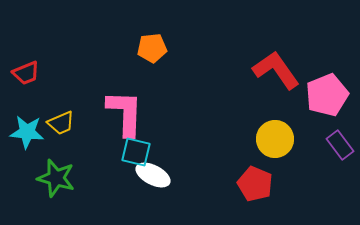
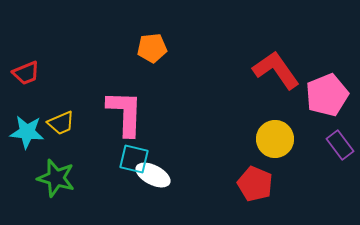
cyan square: moved 2 px left, 7 px down
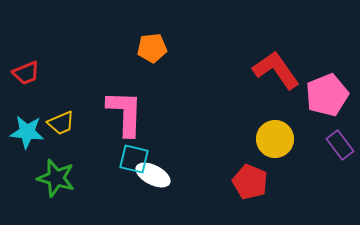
red pentagon: moved 5 px left, 2 px up
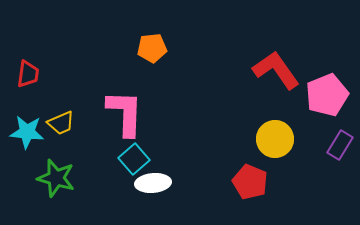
red trapezoid: moved 2 px right, 1 px down; rotated 60 degrees counterclockwise
purple rectangle: rotated 68 degrees clockwise
cyan square: rotated 36 degrees clockwise
white ellipse: moved 8 px down; rotated 32 degrees counterclockwise
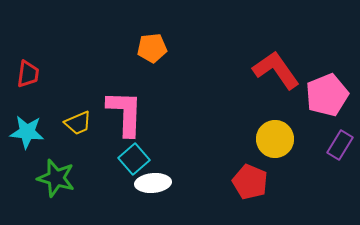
yellow trapezoid: moved 17 px right
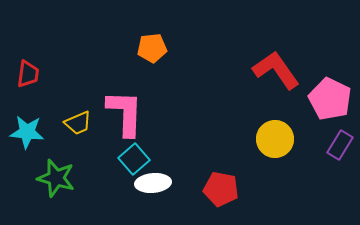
pink pentagon: moved 3 px right, 4 px down; rotated 24 degrees counterclockwise
red pentagon: moved 29 px left, 7 px down; rotated 12 degrees counterclockwise
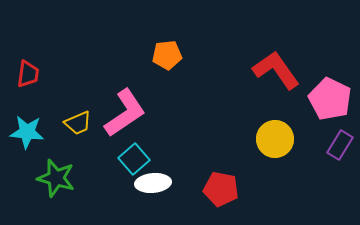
orange pentagon: moved 15 px right, 7 px down
pink L-shape: rotated 54 degrees clockwise
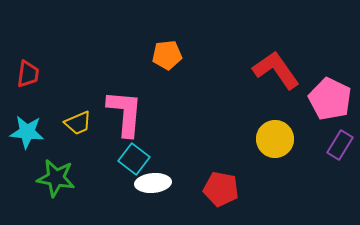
pink L-shape: rotated 51 degrees counterclockwise
cyan square: rotated 12 degrees counterclockwise
green star: rotated 6 degrees counterclockwise
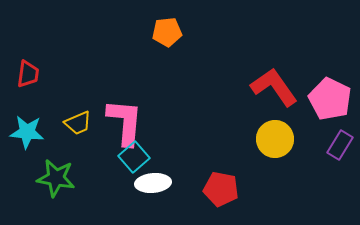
orange pentagon: moved 23 px up
red L-shape: moved 2 px left, 17 px down
pink L-shape: moved 9 px down
cyan square: moved 2 px up; rotated 12 degrees clockwise
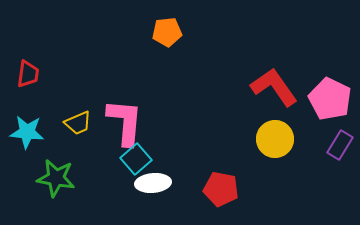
cyan square: moved 2 px right, 2 px down
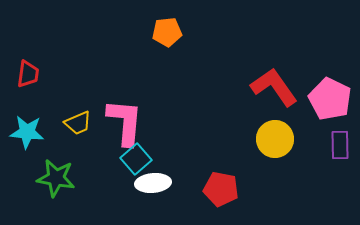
purple rectangle: rotated 32 degrees counterclockwise
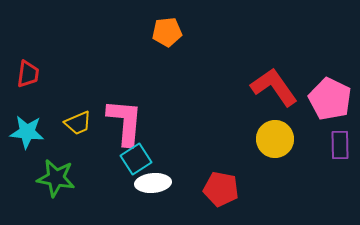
cyan square: rotated 8 degrees clockwise
